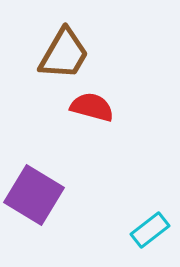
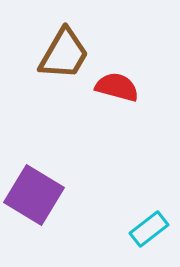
red semicircle: moved 25 px right, 20 px up
cyan rectangle: moved 1 px left, 1 px up
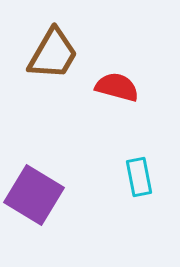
brown trapezoid: moved 11 px left
cyan rectangle: moved 10 px left, 52 px up; rotated 63 degrees counterclockwise
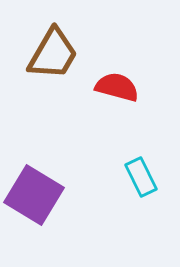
cyan rectangle: moved 2 px right; rotated 15 degrees counterclockwise
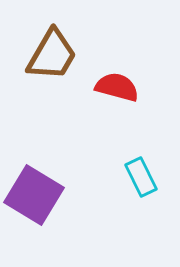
brown trapezoid: moved 1 px left, 1 px down
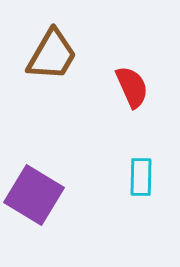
red semicircle: moved 15 px right; rotated 51 degrees clockwise
cyan rectangle: rotated 27 degrees clockwise
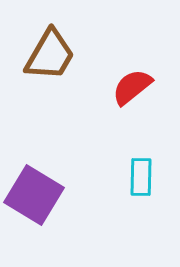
brown trapezoid: moved 2 px left
red semicircle: rotated 105 degrees counterclockwise
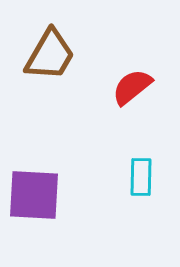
purple square: rotated 28 degrees counterclockwise
